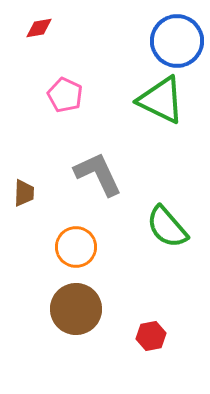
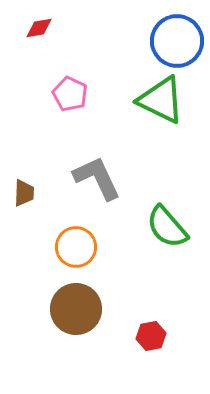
pink pentagon: moved 5 px right, 1 px up
gray L-shape: moved 1 px left, 4 px down
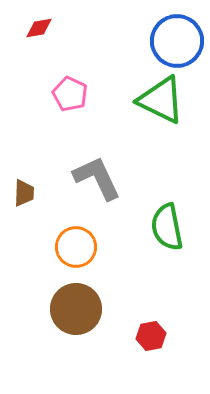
green semicircle: rotated 30 degrees clockwise
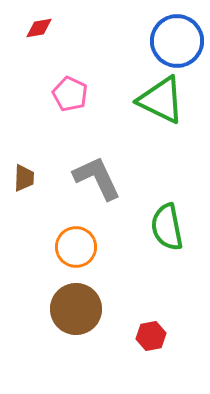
brown trapezoid: moved 15 px up
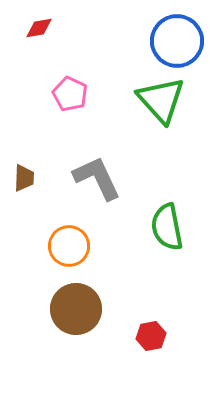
green triangle: rotated 22 degrees clockwise
orange circle: moved 7 px left, 1 px up
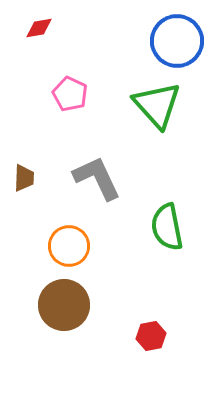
green triangle: moved 4 px left, 5 px down
brown circle: moved 12 px left, 4 px up
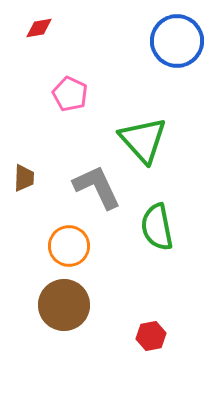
green triangle: moved 14 px left, 35 px down
gray L-shape: moved 9 px down
green semicircle: moved 10 px left
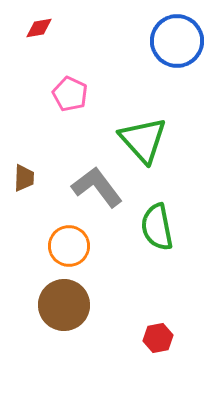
gray L-shape: rotated 12 degrees counterclockwise
red hexagon: moved 7 px right, 2 px down
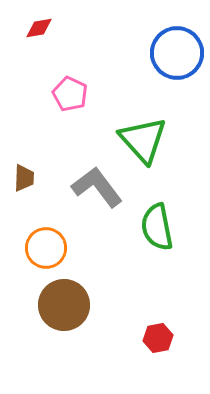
blue circle: moved 12 px down
orange circle: moved 23 px left, 2 px down
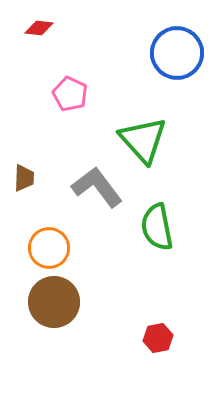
red diamond: rotated 16 degrees clockwise
orange circle: moved 3 px right
brown circle: moved 10 px left, 3 px up
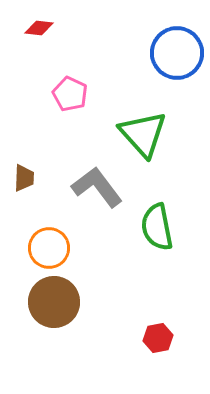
green triangle: moved 6 px up
